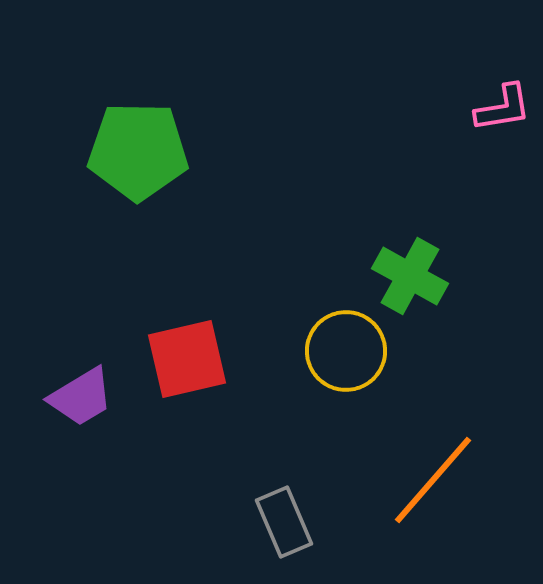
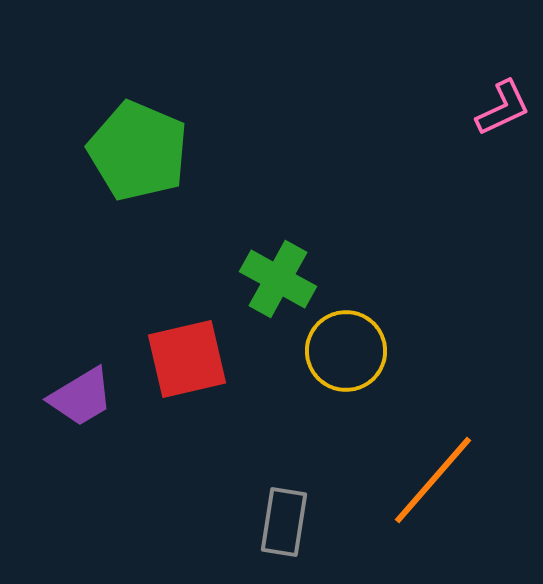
pink L-shape: rotated 16 degrees counterclockwise
green pentagon: rotated 22 degrees clockwise
green cross: moved 132 px left, 3 px down
gray rectangle: rotated 32 degrees clockwise
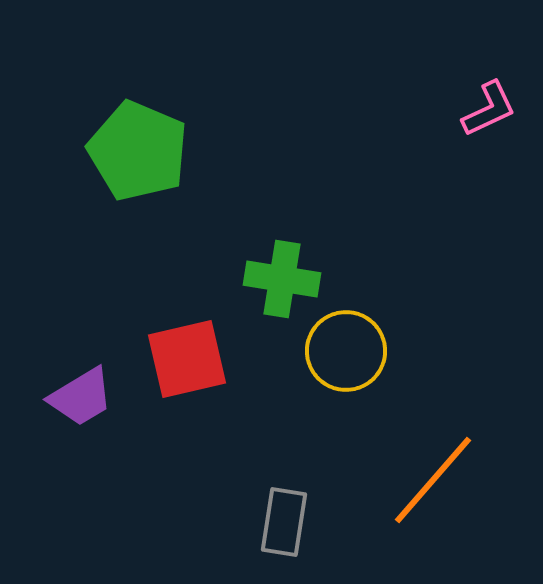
pink L-shape: moved 14 px left, 1 px down
green cross: moved 4 px right; rotated 20 degrees counterclockwise
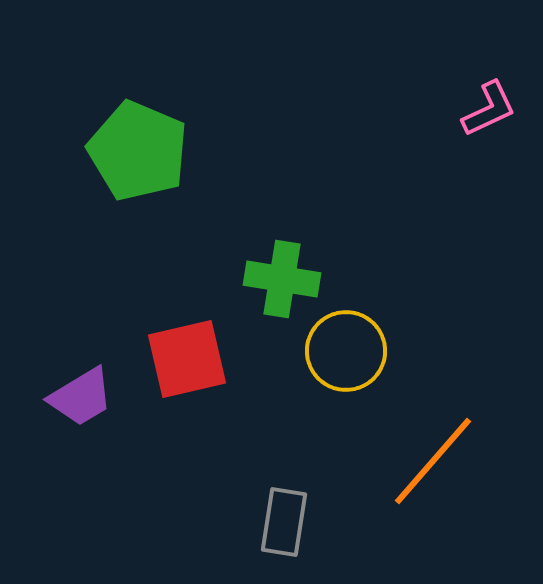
orange line: moved 19 px up
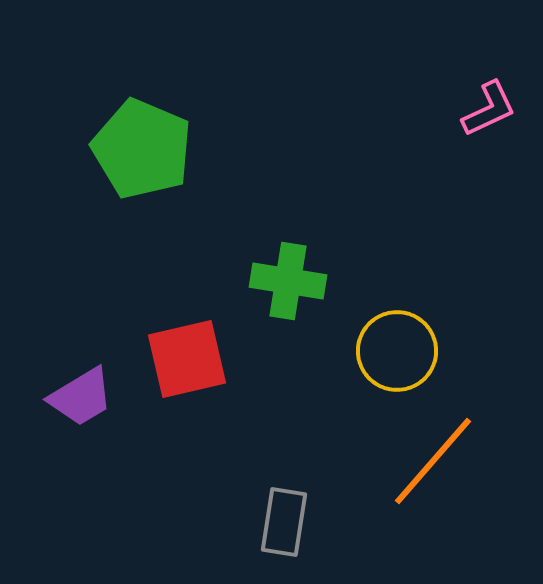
green pentagon: moved 4 px right, 2 px up
green cross: moved 6 px right, 2 px down
yellow circle: moved 51 px right
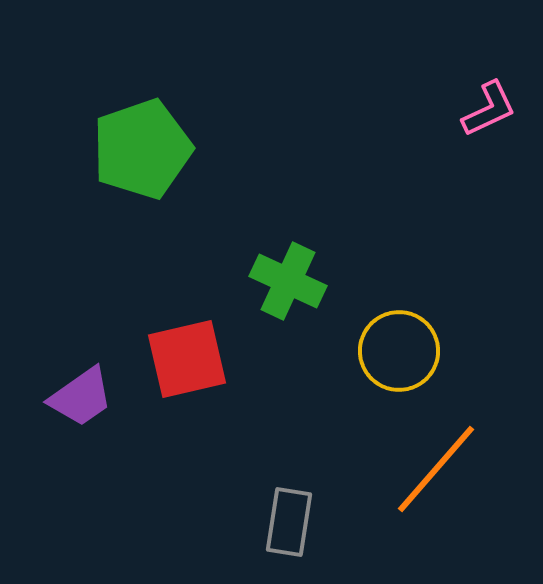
green pentagon: rotated 30 degrees clockwise
green cross: rotated 16 degrees clockwise
yellow circle: moved 2 px right
purple trapezoid: rotated 4 degrees counterclockwise
orange line: moved 3 px right, 8 px down
gray rectangle: moved 5 px right
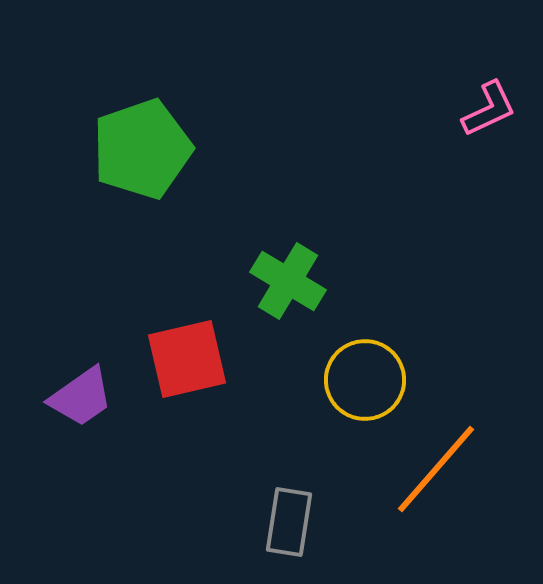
green cross: rotated 6 degrees clockwise
yellow circle: moved 34 px left, 29 px down
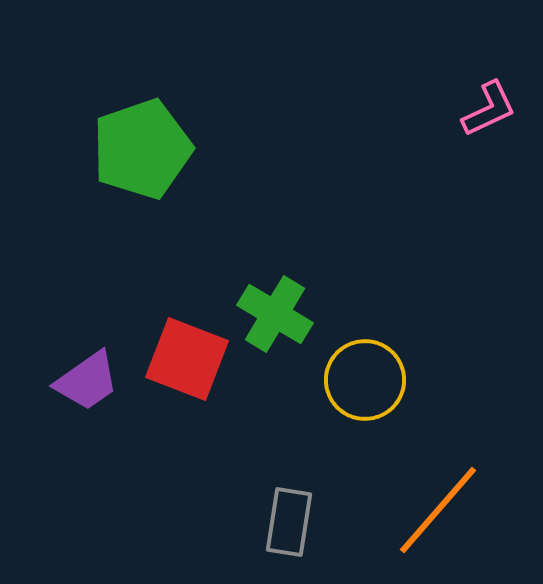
green cross: moved 13 px left, 33 px down
red square: rotated 34 degrees clockwise
purple trapezoid: moved 6 px right, 16 px up
orange line: moved 2 px right, 41 px down
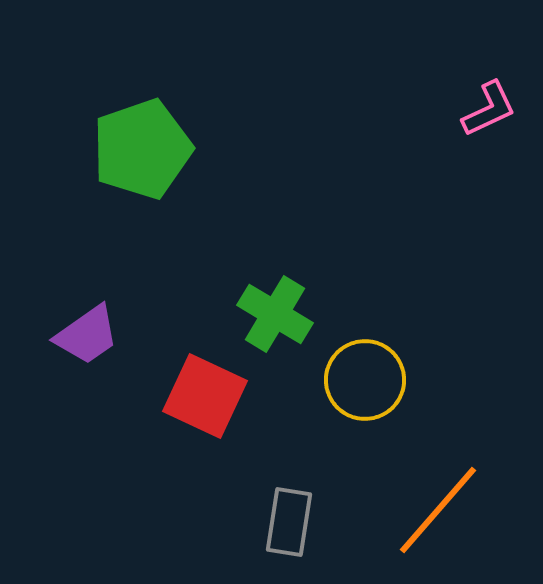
red square: moved 18 px right, 37 px down; rotated 4 degrees clockwise
purple trapezoid: moved 46 px up
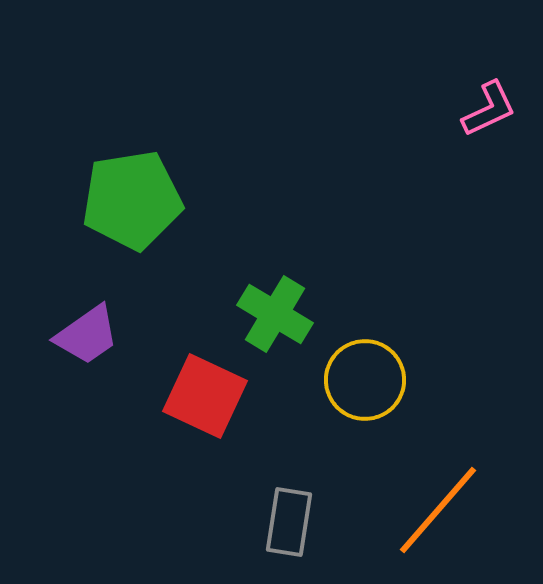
green pentagon: moved 10 px left, 51 px down; rotated 10 degrees clockwise
